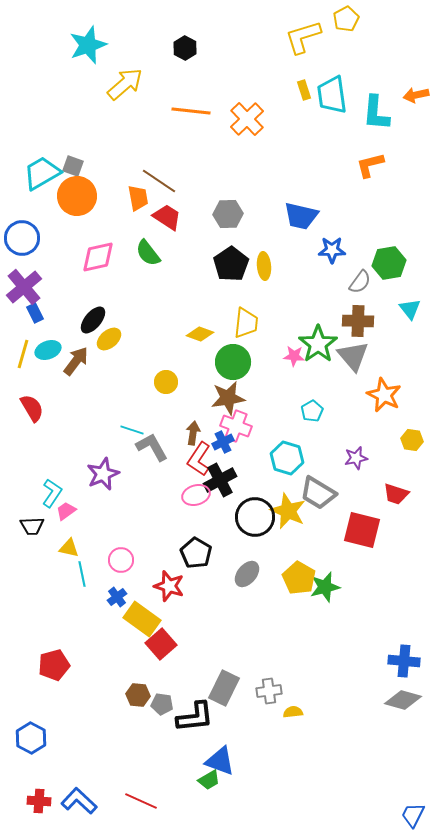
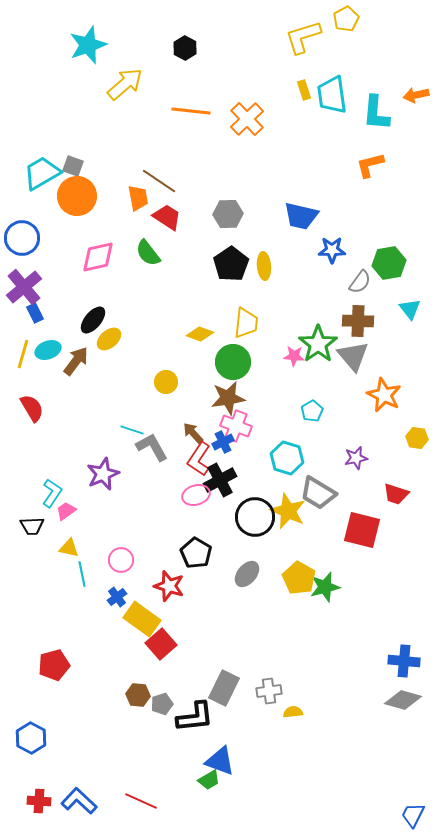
brown arrow at (193, 433): rotated 50 degrees counterclockwise
yellow hexagon at (412, 440): moved 5 px right, 2 px up
gray pentagon at (162, 704): rotated 25 degrees counterclockwise
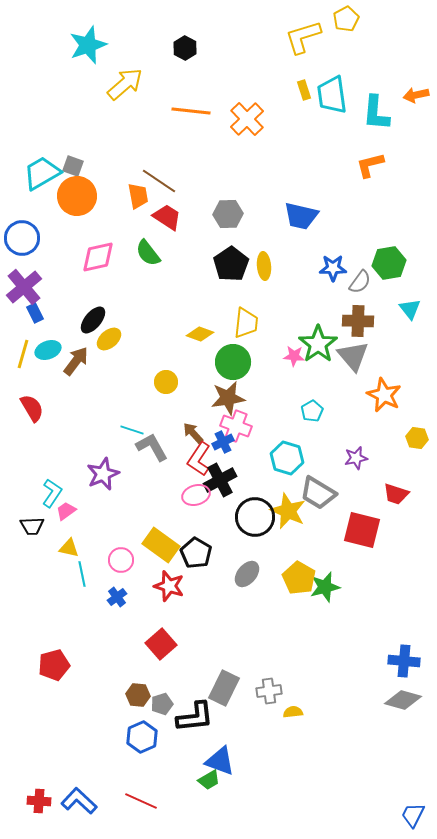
orange trapezoid at (138, 198): moved 2 px up
blue star at (332, 250): moved 1 px right, 18 px down
yellow rectangle at (142, 619): moved 19 px right, 74 px up
blue hexagon at (31, 738): moved 111 px right, 1 px up; rotated 8 degrees clockwise
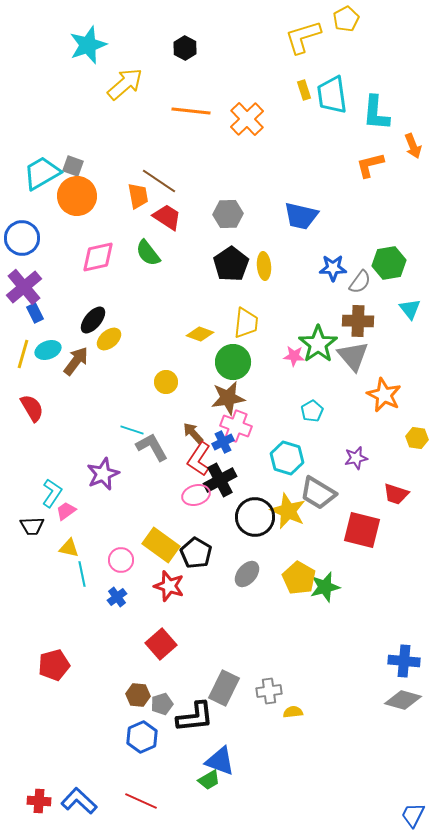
orange arrow at (416, 95): moved 3 px left, 51 px down; rotated 100 degrees counterclockwise
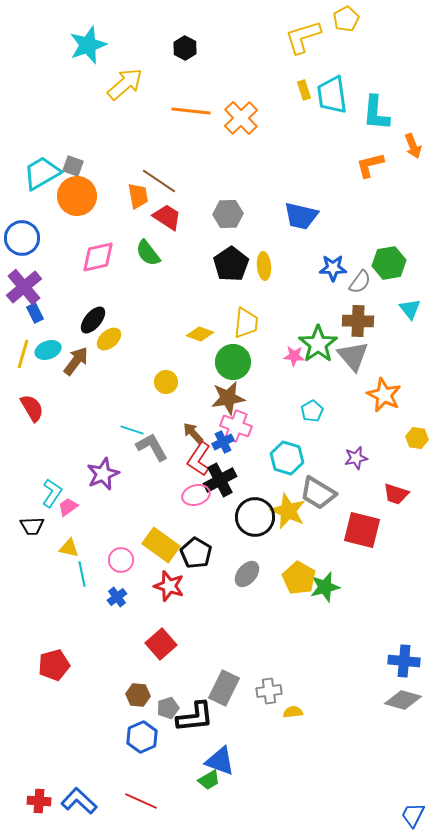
orange cross at (247, 119): moved 6 px left, 1 px up
pink trapezoid at (66, 511): moved 2 px right, 4 px up
gray pentagon at (162, 704): moved 6 px right, 4 px down
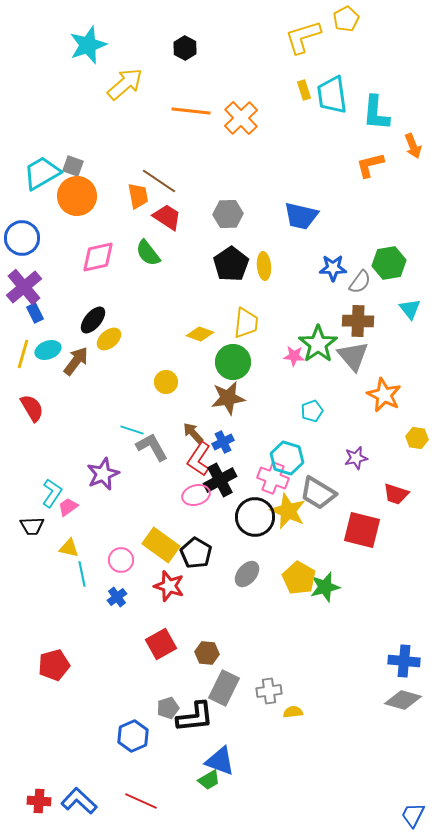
cyan pentagon at (312, 411): rotated 10 degrees clockwise
pink cross at (236, 426): moved 37 px right, 52 px down
red square at (161, 644): rotated 12 degrees clockwise
brown hexagon at (138, 695): moved 69 px right, 42 px up
blue hexagon at (142, 737): moved 9 px left, 1 px up
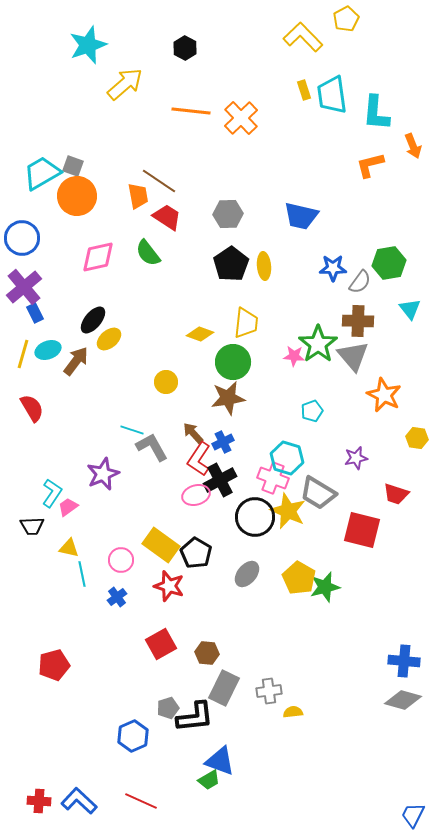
yellow L-shape at (303, 37): rotated 63 degrees clockwise
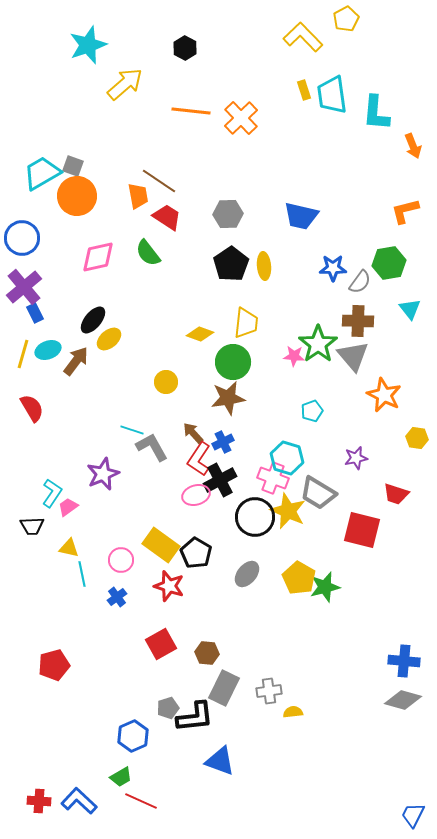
orange L-shape at (370, 165): moved 35 px right, 46 px down
green trapezoid at (209, 780): moved 88 px left, 3 px up
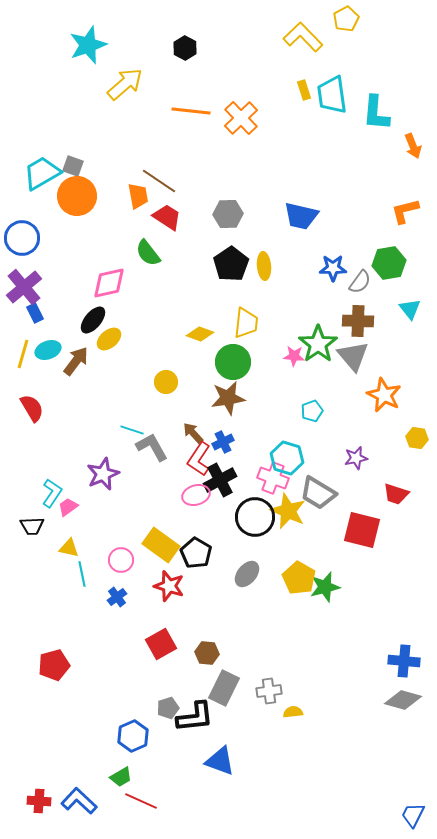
pink diamond at (98, 257): moved 11 px right, 26 px down
